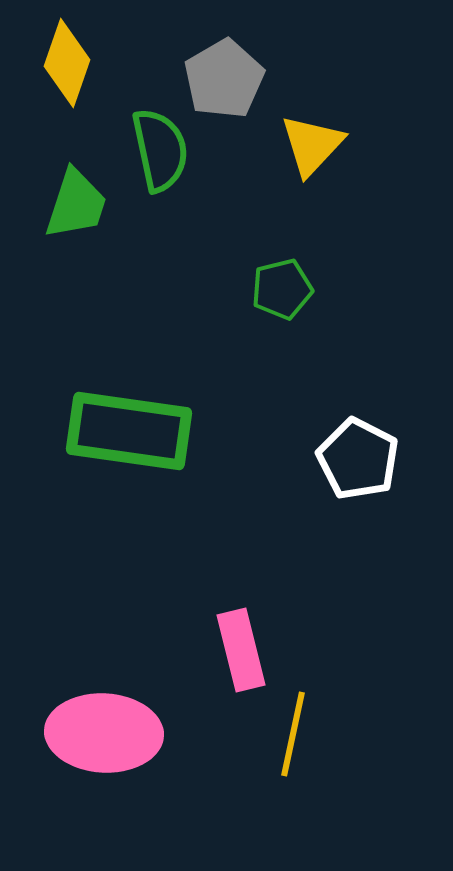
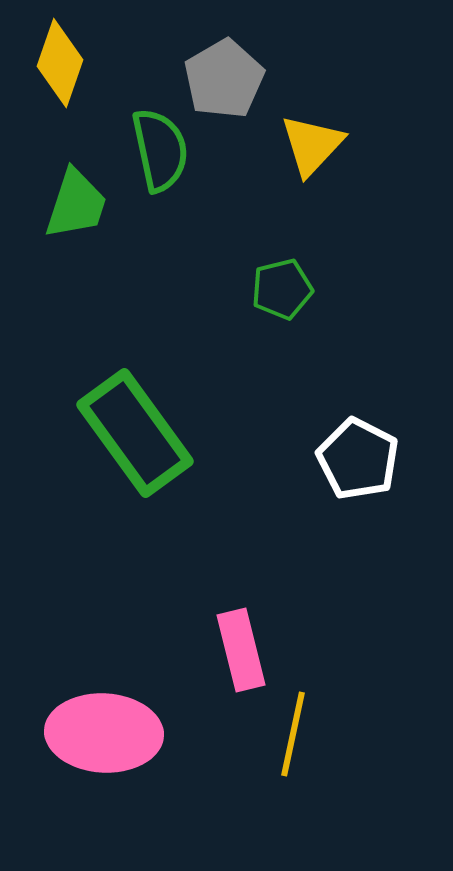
yellow diamond: moved 7 px left
green rectangle: moved 6 px right, 2 px down; rotated 46 degrees clockwise
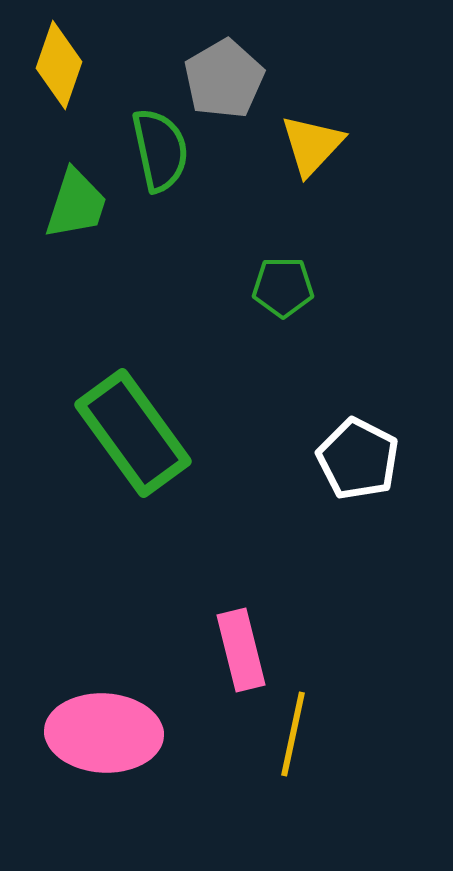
yellow diamond: moved 1 px left, 2 px down
green pentagon: moved 1 px right, 2 px up; rotated 14 degrees clockwise
green rectangle: moved 2 px left
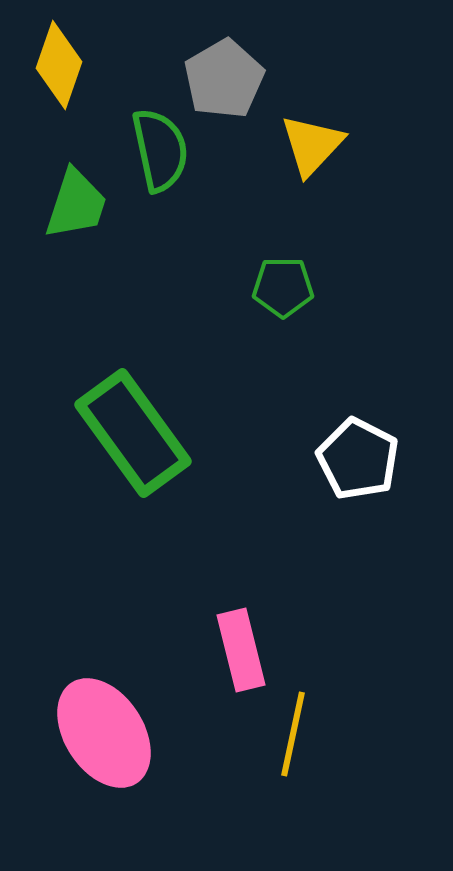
pink ellipse: rotated 54 degrees clockwise
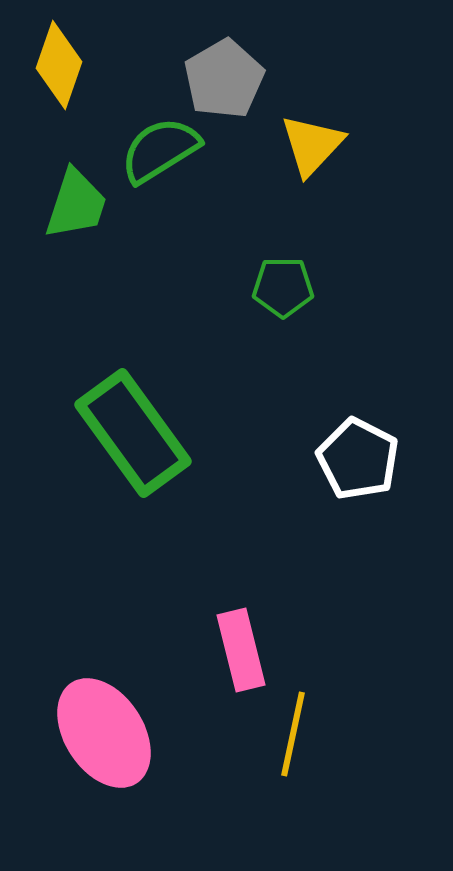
green semicircle: rotated 110 degrees counterclockwise
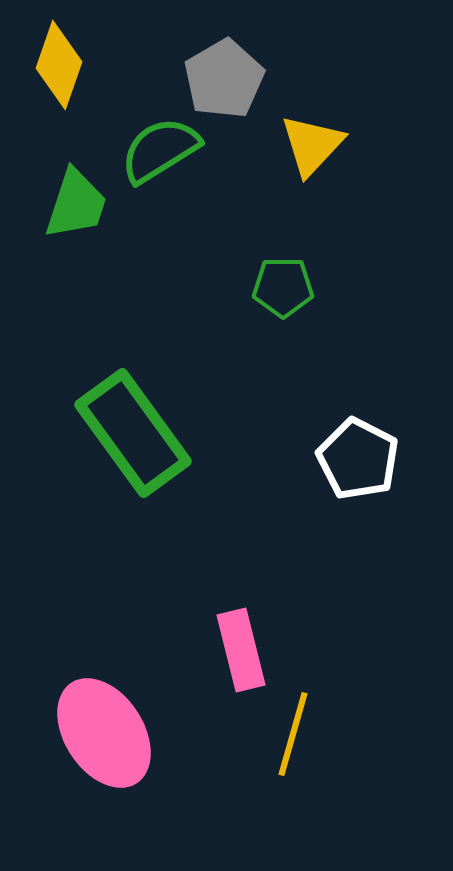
yellow line: rotated 4 degrees clockwise
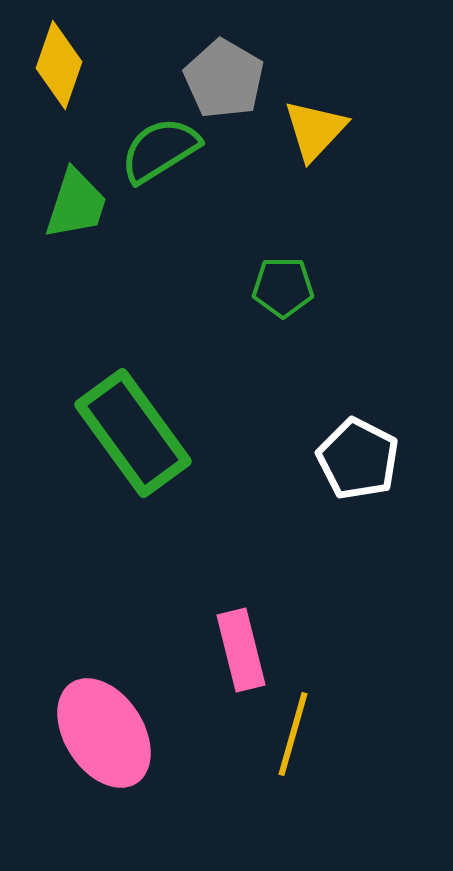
gray pentagon: rotated 12 degrees counterclockwise
yellow triangle: moved 3 px right, 15 px up
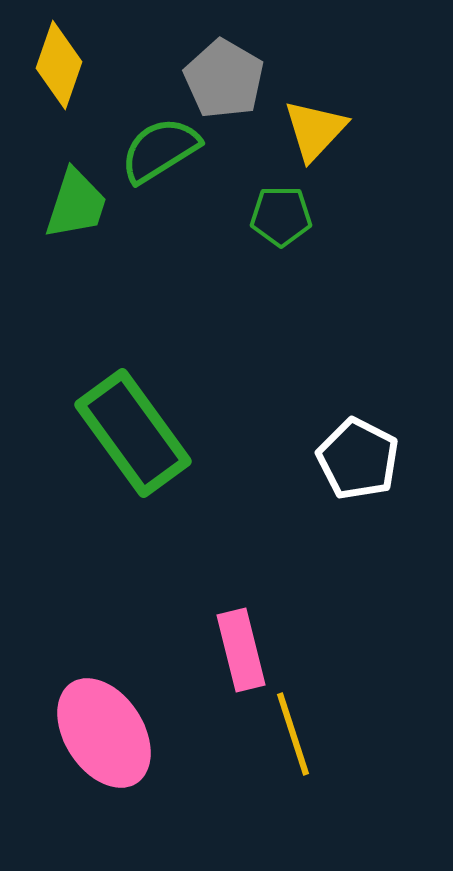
green pentagon: moved 2 px left, 71 px up
yellow line: rotated 34 degrees counterclockwise
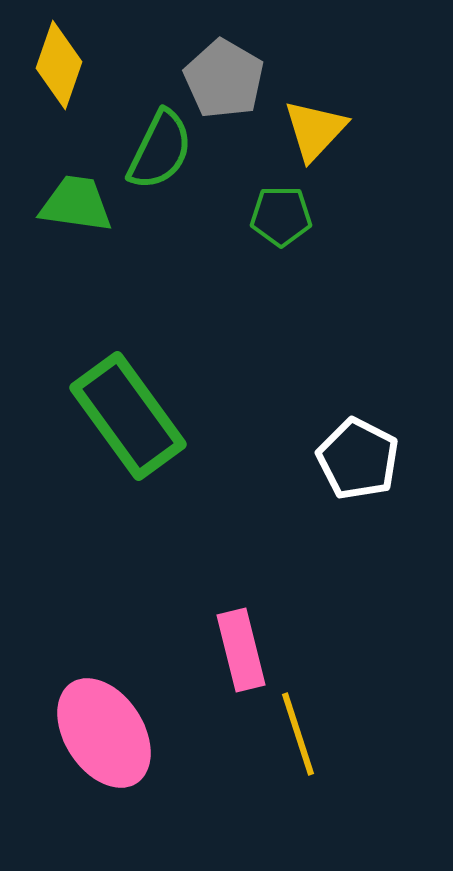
green semicircle: rotated 148 degrees clockwise
green trapezoid: rotated 100 degrees counterclockwise
green rectangle: moved 5 px left, 17 px up
yellow line: moved 5 px right
